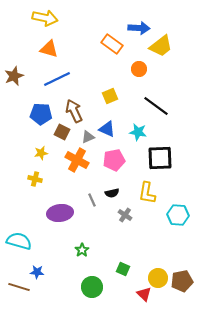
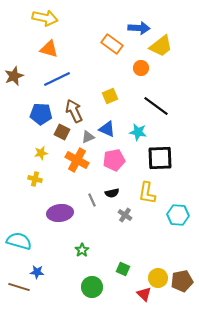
orange circle: moved 2 px right, 1 px up
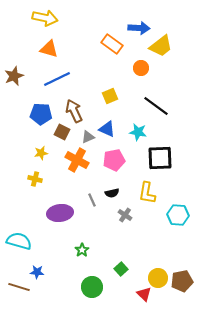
green square: moved 2 px left; rotated 24 degrees clockwise
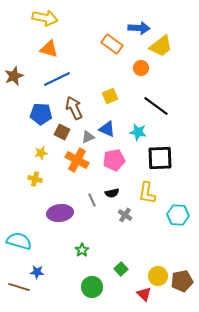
brown arrow: moved 3 px up
yellow circle: moved 2 px up
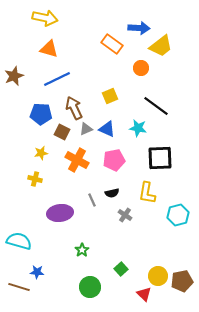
cyan star: moved 4 px up
gray triangle: moved 2 px left, 8 px up
cyan hexagon: rotated 20 degrees counterclockwise
green circle: moved 2 px left
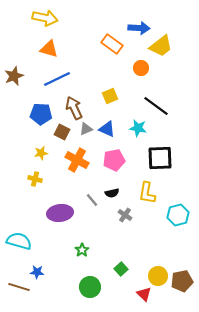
gray line: rotated 16 degrees counterclockwise
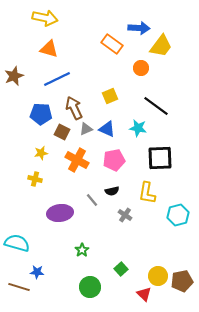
yellow trapezoid: rotated 15 degrees counterclockwise
black semicircle: moved 2 px up
cyan semicircle: moved 2 px left, 2 px down
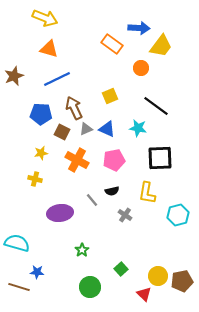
yellow arrow: rotated 10 degrees clockwise
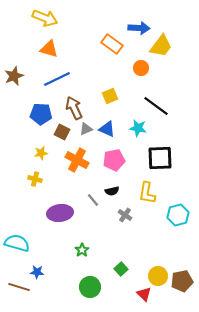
gray line: moved 1 px right
